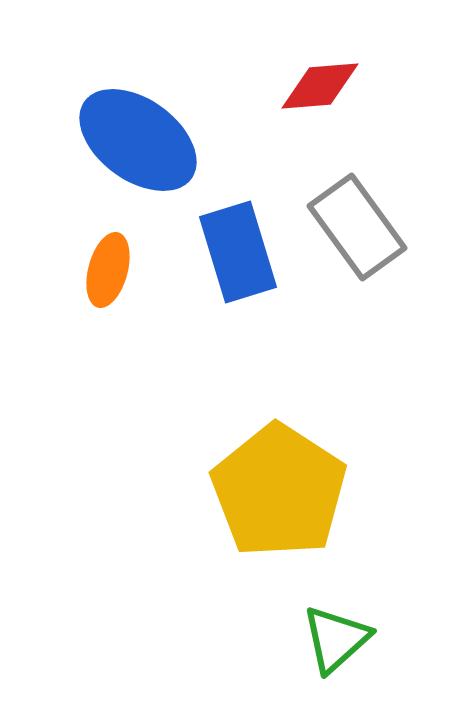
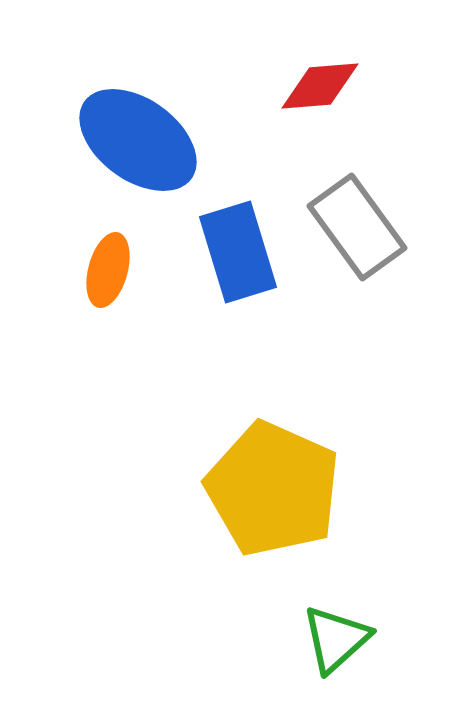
yellow pentagon: moved 6 px left, 2 px up; rotated 9 degrees counterclockwise
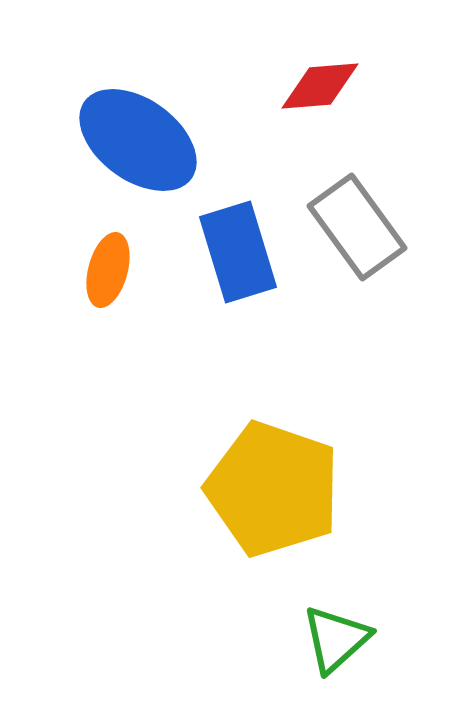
yellow pentagon: rotated 5 degrees counterclockwise
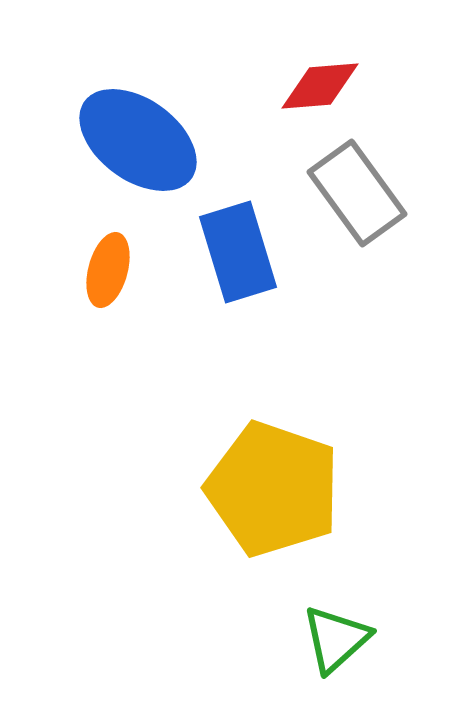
gray rectangle: moved 34 px up
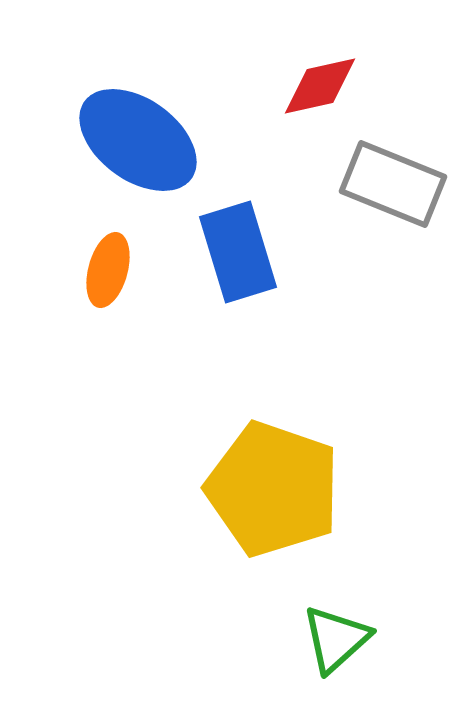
red diamond: rotated 8 degrees counterclockwise
gray rectangle: moved 36 px right, 9 px up; rotated 32 degrees counterclockwise
